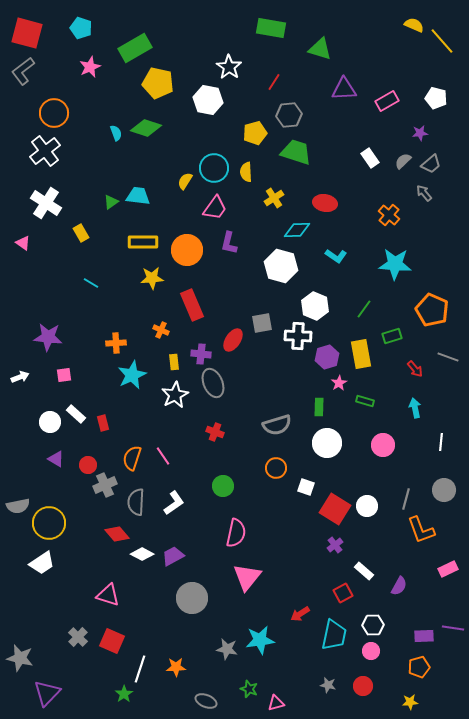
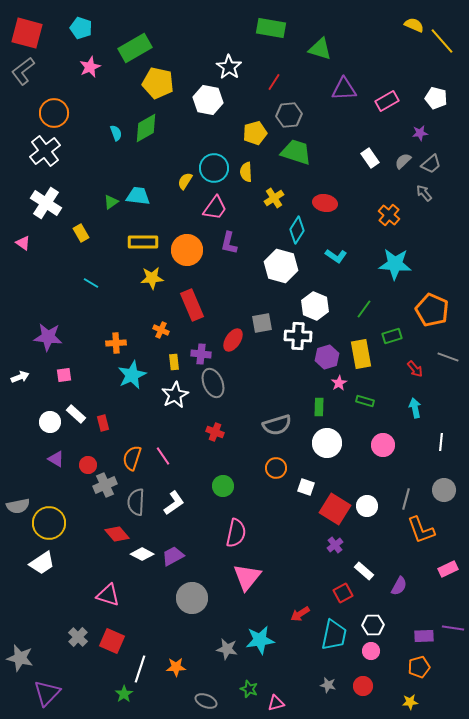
green diamond at (146, 128): rotated 48 degrees counterclockwise
cyan diamond at (297, 230): rotated 56 degrees counterclockwise
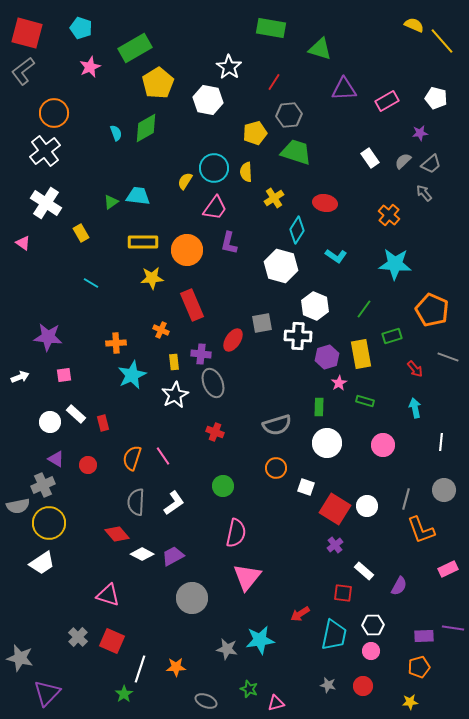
yellow pentagon at (158, 83): rotated 28 degrees clockwise
gray cross at (105, 485): moved 62 px left
red square at (343, 593): rotated 36 degrees clockwise
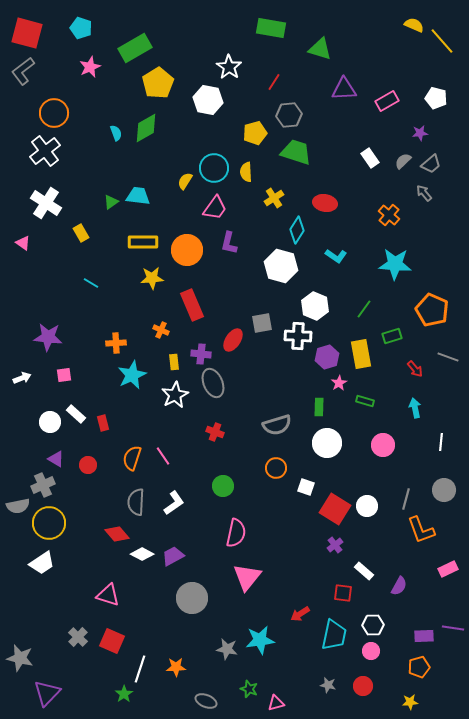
white arrow at (20, 377): moved 2 px right, 1 px down
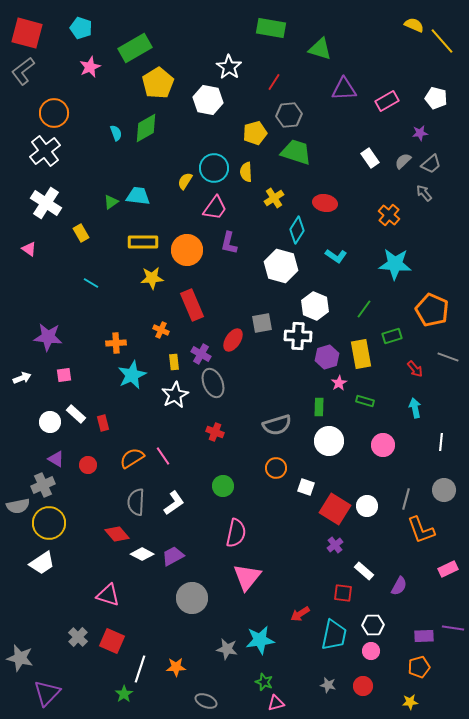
pink triangle at (23, 243): moved 6 px right, 6 px down
purple cross at (201, 354): rotated 24 degrees clockwise
white circle at (327, 443): moved 2 px right, 2 px up
orange semicircle at (132, 458): rotated 40 degrees clockwise
green star at (249, 689): moved 15 px right, 7 px up
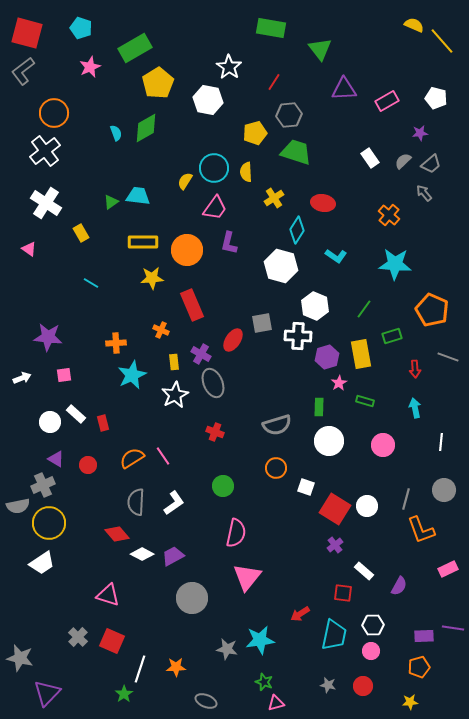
green triangle at (320, 49): rotated 35 degrees clockwise
red ellipse at (325, 203): moved 2 px left
red arrow at (415, 369): rotated 36 degrees clockwise
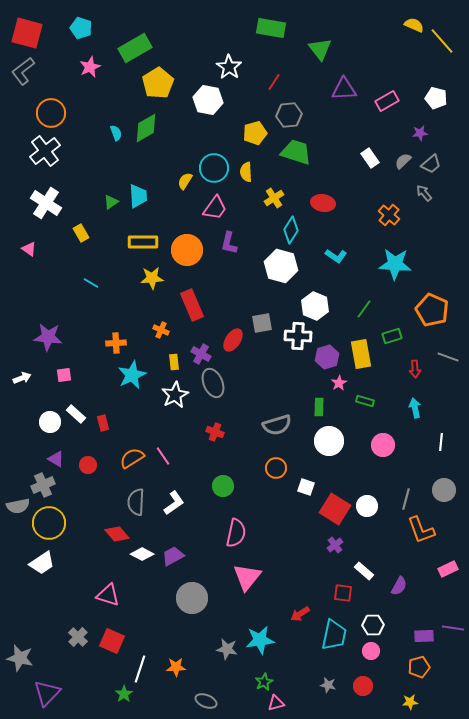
orange circle at (54, 113): moved 3 px left
cyan trapezoid at (138, 196): rotated 80 degrees clockwise
cyan diamond at (297, 230): moved 6 px left
green star at (264, 682): rotated 24 degrees clockwise
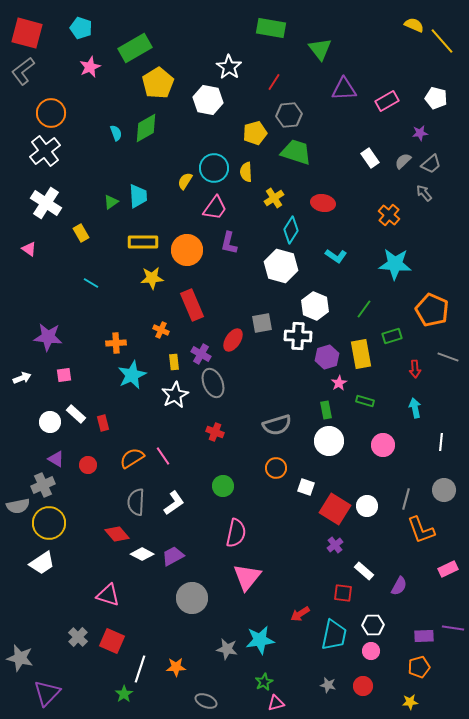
green rectangle at (319, 407): moved 7 px right, 3 px down; rotated 12 degrees counterclockwise
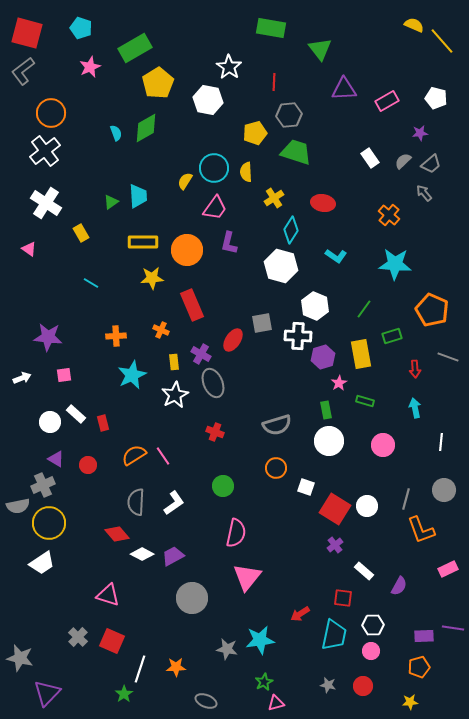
red line at (274, 82): rotated 30 degrees counterclockwise
orange cross at (116, 343): moved 7 px up
purple hexagon at (327, 357): moved 4 px left
orange semicircle at (132, 458): moved 2 px right, 3 px up
red square at (343, 593): moved 5 px down
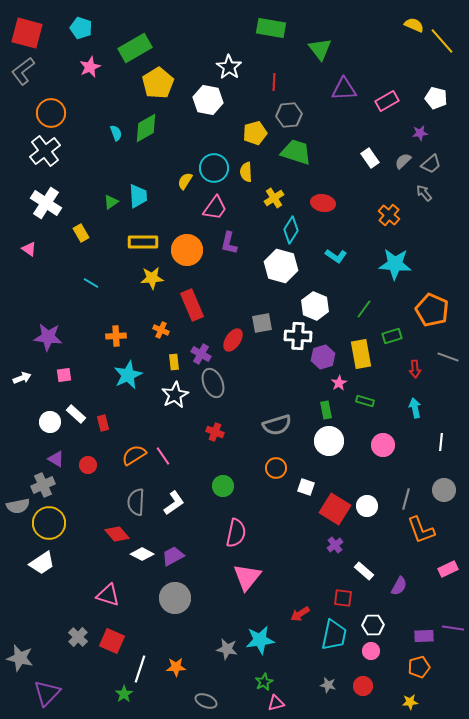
cyan star at (132, 375): moved 4 px left
gray circle at (192, 598): moved 17 px left
